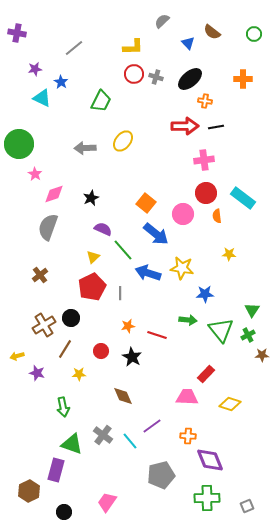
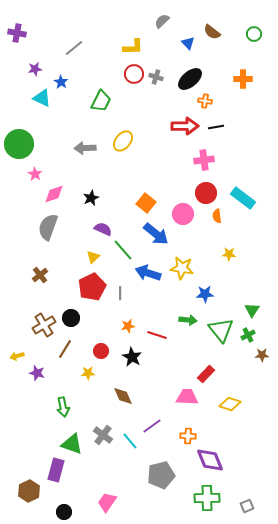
yellow star at (79, 374): moved 9 px right, 1 px up
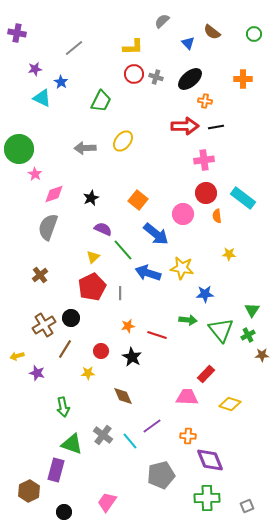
green circle at (19, 144): moved 5 px down
orange square at (146, 203): moved 8 px left, 3 px up
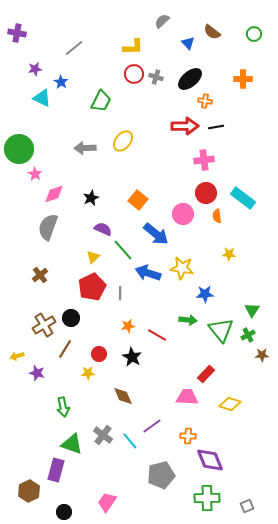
red line at (157, 335): rotated 12 degrees clockwise
red circle at (101, 351): moved 2 px left, 3 px down
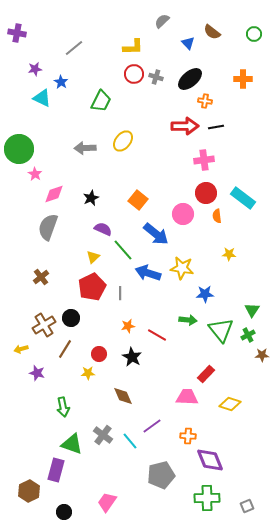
brown cross at (40, 275): moved 1 px right, 2 px down
yellow arrow at (17, 356): moved 4 px right, 7 px up
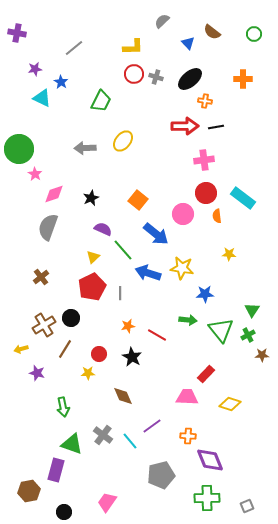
brown hexagon at (29, 491): rotated 15 degrees clockwise
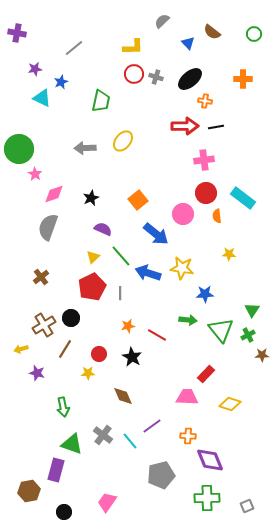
blue star at (61, 82): rotated 16 degrees clockwise
green trapezoid at (101, 101): rotated 15 degrees counterclockwise
orange square at (138, 200): rotated 12 degrees clockwise
green line at (123, 250): moved 2 px left, 6 px down
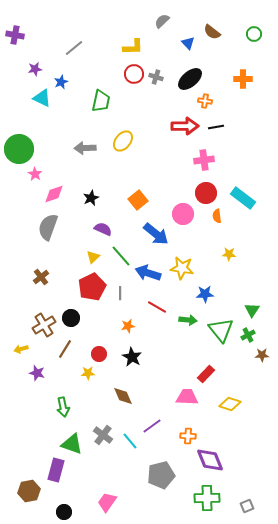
purple cross at (17, 33): moved 2 px left, 2 px down
red line at (157, 335): moved 28 px up
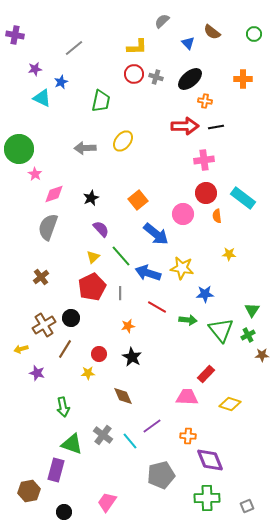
yellow L-shape at (133, 47): moved 4 px right
purple semicircle at (103, 229): moved 2 px left; rotated 24 degrees clockwise
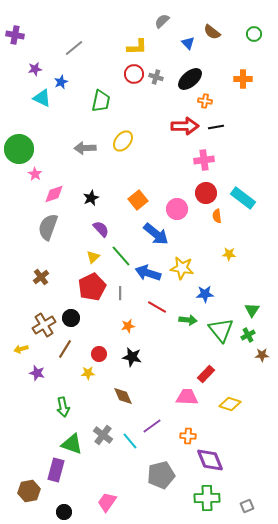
pink circle at (183, 214): moved 6 px left, 5 px up
black star at (132, 357): rotated 18 degrees counterclockwise
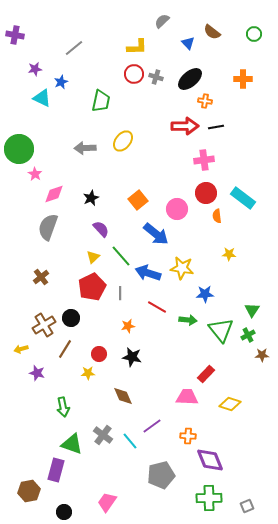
green cross at (207, 498): moved 2 px right
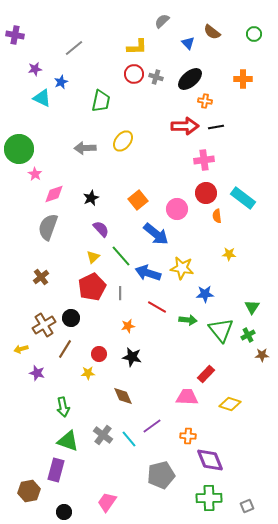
green triangle at (252, 310): moved 3 px up
cyan line at (130, 441): moved 1 px left, 2 px up
green triangle at (72, 444): moved 4 px left, 3 px up
